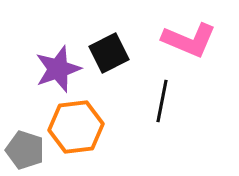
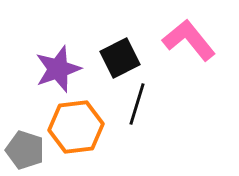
pink L-shape: rotated 152 degrees counterclockwise
black square: moved 11 px right, 5 px down
black line: moved 25 px left, 3 px down; rotated 6 degrees clockwise
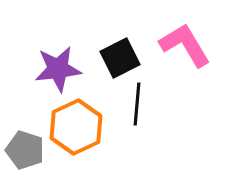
pink L-shape: moved 4 px left, 5 px down; rotated 8 degrees clockwise
purple star: rotated 12 degrees clockwise
black line: rotated 12 degrees counterclockwise
orange hexagon: rotated 18 degrees counterclockwise
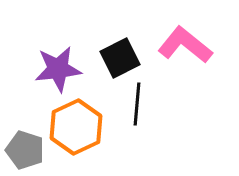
pink L-shape: rotated 20 degrees counterclockwise
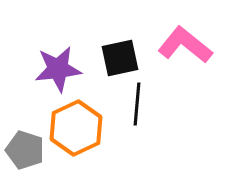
black square: rotated 15 degrees clockwise
orange hexagon: moved 1 px down
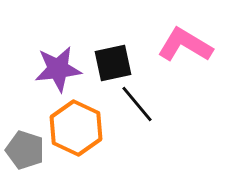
pink L-shape: rotated 8 degrees counterclockwise
black square: moved 7 px left, 5 px down
black line: rotated 45 degrees counterclockwise
orange hexagon: rotated 10 degrees counterclockwise
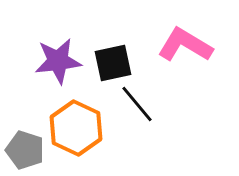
purple star: moved 8 px up
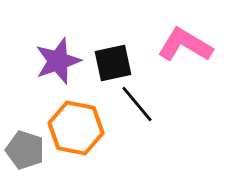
purple star: rotated 12 degrees counterclockwise
orange hexagon: rotated 14 degrees counterclockwise
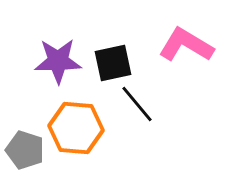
pink L-shape: moved 1 px right
purple star: rotated 18 degrees clockwise
orange hexagon: rotated 6 degrees counterclockwise
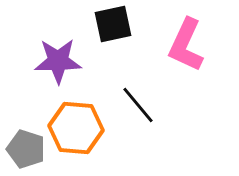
pink L-shape: rotated 96 degrees counterclockwise
black square: moved 39 px up
black line: moved 1 px right, 1 px down
gray pentagon: moved 1 px right, 1 px up
